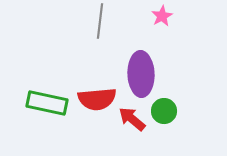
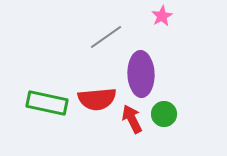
gray line: moved 6 px right, 16 px down; rotated 48 degrees clockwise
green circle: moved 3 px down
red arrow: rotated 24 degrees clockwise
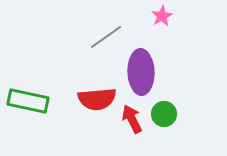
purple ellipse: moved 2 px up
green rectangle: moved 19 px left, 2 px up
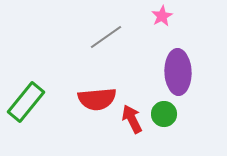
purple ellipse: moved 37 px right
green rectangle: moved 2 px left, 1 px down; rotated 63 degrees counterclockwise
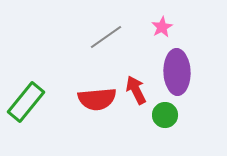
pink star: moved 11 px down
purple ellipse: moved 1 px left
green circle: moved 1 px right, 1 px down
red arrow: moved 4 px right, 29 px up
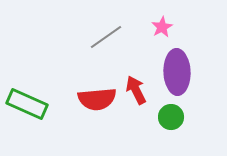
green rectangle: moved 1 px right, 2 px down; rotated 75 degrees clockwise
green circle: moved 6 px right, 2 px down
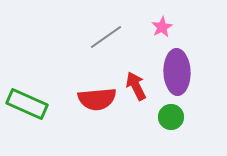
red arrow: moved 4 px up
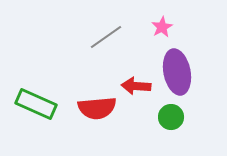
purple ellipse: rotated 9 degrees counterclockwise
red arrow: rotated 60 degrees counterclockwise
red semicircle: moved 9 px down
green rectangle: moved 9 px right
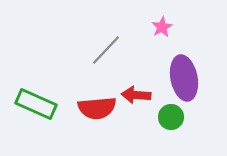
gray line: moved 13 px down; rotated 12 degrees counterclockwise
purple ellipse: moved 7 px right, 6 px down
red arrow: moved 9 px down
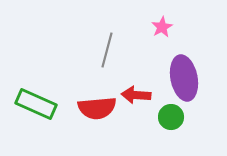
gray line: moved 1 px right; rotated 28 degrees counterclockwise
